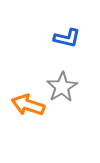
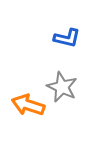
gray star: rotated 16 degrees counterclockwise
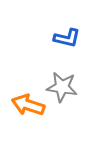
gray star: rotated 16 degrees counterclockwise
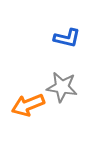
orange arrow: rotated 40 degrees counterclockwise
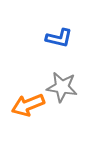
blue L-shape: moved 8 px left
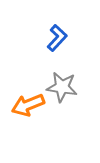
blue L-shape: moved 2 px left; rotated 60 degrees counterclockwise
